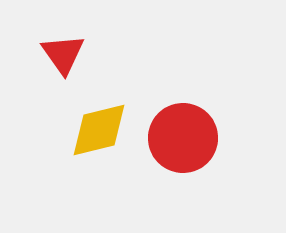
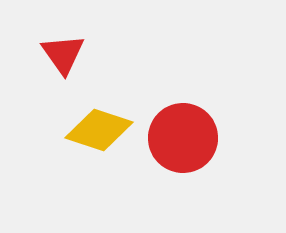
yellow diamond: rotated 32 degrees clockwise
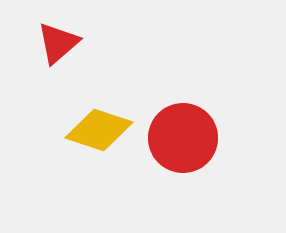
red triangle: moved 5 px left, 11 px up; rotated 24 degrees clockwise
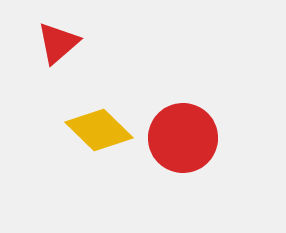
yellow diamond: rotated 26 degrees clockwise
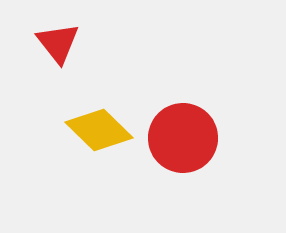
red triangle: rotated 27 degrees counterclockwise
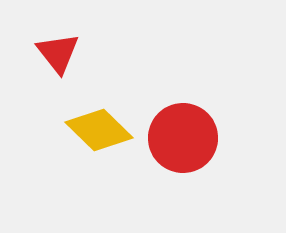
red triangle: moved 10 px down
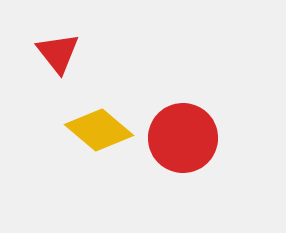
yellow diamond: rotated 4 degrees counterclockwise
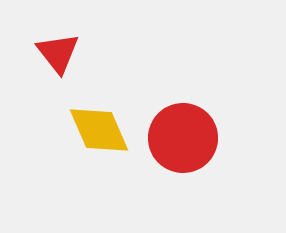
yellow diamond: rotated 26 degrees clockwise
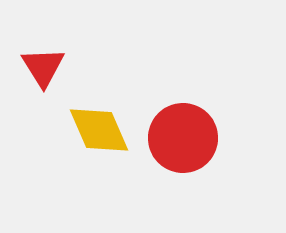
red triangle: moved 15 px left, 14 px down; rotated 6 degrees clockwise
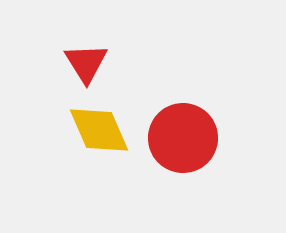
red triangle: moved 43 px right, 4 px up
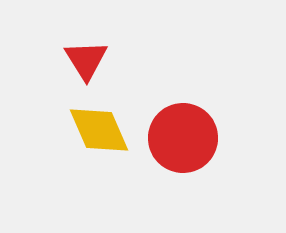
red triangle: moved 3 px up
